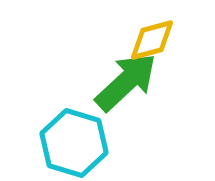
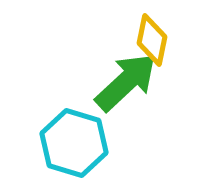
yellow diamond: rotated 63 degrees counterclockwise
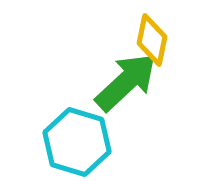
cyan hexagon: moved 3 px right, 1 px up
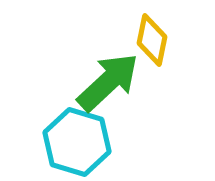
green arrow: moved 18 px left
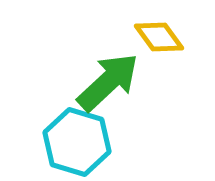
yellow diamond: moved 7 px right, 3 px up; rotated 48 degrees counterclockwise
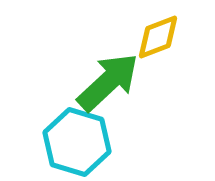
yellow diamond: moved 1 px left; rotated 75 degrees counterclockwise
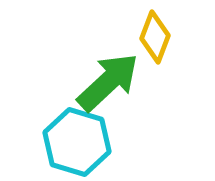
yellow diamond: moved 3 px left; rotated 48 degrees counterclockwise
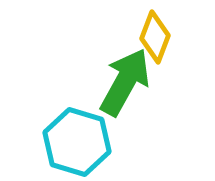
green arrow: moved 17 px right; rotated 18 degrees counterclockwise
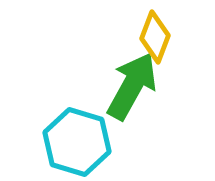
green arrow: moved 7 px right, 4 px down
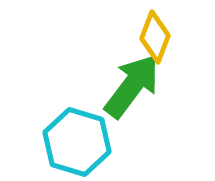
green arrow: rotated 8 degrees clockwise
